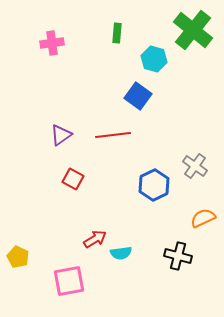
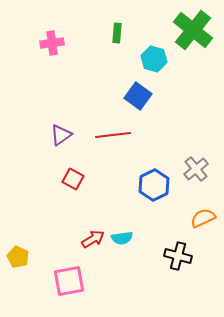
gray cross: moved 1 px right, 3 px down; rotated 15 degrees clockwise
red arrow: moved 2 px left
cyan semicircle: moved 1 px right, 15 px up
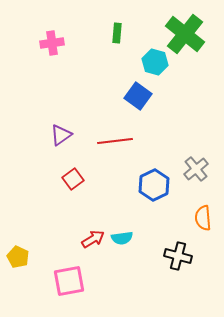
green cross: moved 8 px left, 4 px down
cyan hexagon: moved 1 px right, 3 px down
red line: moved 2 px right, 6 px down
red square: rotated 25 degrees clockwise
orange semicircle: rotated 70 degrees counterclockwise
